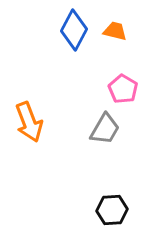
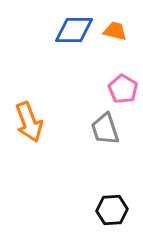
blue diamond: rotated 63 degrees clockwise
gray trapezoid: rotated 132 degrees clockwise
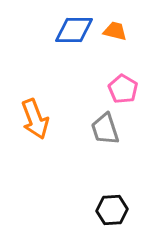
orange arrow: moved 6 px right, 3 px up
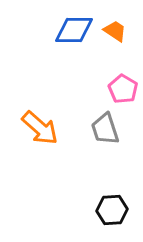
orange trapezoid: rotated 20 degrees clockwise
orange arrow: moved 5 px right, 9 px down; rotated 27 degrees counterclockwise
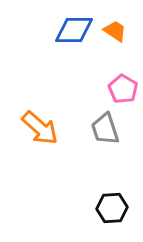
black hexagon: moved 2 px up
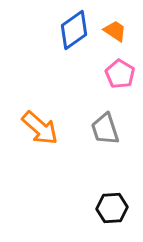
blue diamond: rotated 36 degrees counterclockwise
pink pentagon: moved 3 px left, 15 px up
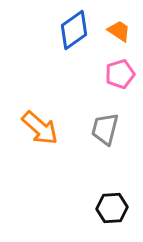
orange trapezoid: moved 4 px right
pink pentagon: rotated 24 degrees clockwise
gray trapezoid: rotated 32 degrees clockwise
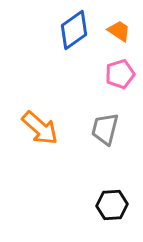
black hexagon: moved 3 px up
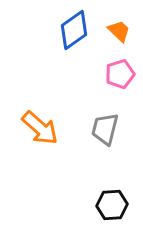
orange trapezoid: rotated 10 degrees clockwise
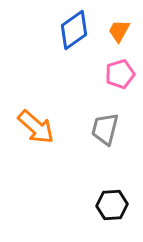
orange trapezoid: rotated 105 degrees counterclockwise
orange arrow: moved 4 px left, 1 px up
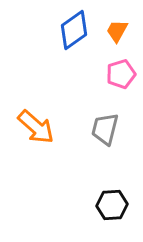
orange trapezoid: moved 2 px left
pink pentagon: moved 1 px right
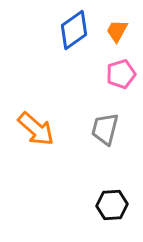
orange arrow: moved 2 px down
